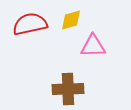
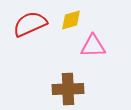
red semicircle: rotated 12 degrees counterclockwise
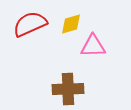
yellow diamond: moved 4 px down
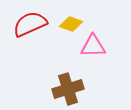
yellow diamond: rotated 35 degrees clockwise
brown cross: rotated 16 degrees counterclockwise
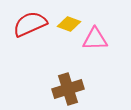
yellow diamond: moved 2 px left
pink triangle: moved 2 px right, 7 px up
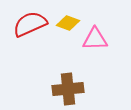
yellow diamond: moved 1 px left, 1 px up
brown cross: rotated 12 degrees clockwise
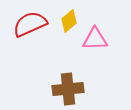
yellow diamond: moved 1 px right, 2 px up; rotated 60 degrees counterclockwise
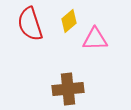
red semicircle: rotated 84 degrees counterclockwise
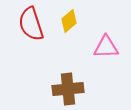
red semicircle: moved 1 px right
pink triangle: moved 11 px right, 8 px down
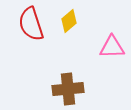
pink triangle: moved 6 px right
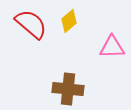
red semicircle: rotated 148 degrees clockwise
brown cross: rotated 12 degrees clockwise
